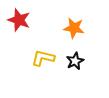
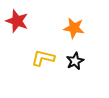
red star: moved 2 px left, 1 px down
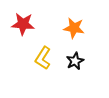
red star: moved 6 px right, 3 px down; rotated 15 degrees counterclockwise
yellow L-shape: rotated 70 degrees counterclockwise
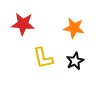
yellow L-shape: rotated 45 degrees counterclockwise
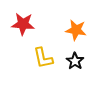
orange star: moved 2 px right, 2 px down
black star: rotated 12 degrees counterclockwise
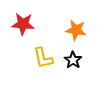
black star: moved 2 px left, 1 px up
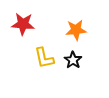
orange star: rotated 15 degrees counterclockwise
yellow L-shape: moved 1 px right
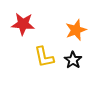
orange star: rotated 15 degrees counterclockwise
yellow L-shape: moved 1 px up
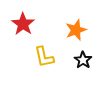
red star: rotated 30 degrees clockwise
black star: moved 10 px right
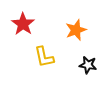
black star: moved 5 px right, 5 px down; rotated 24 degrees counterclockwise
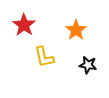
red star: moved 1 px right, 1 px down
orange star: rotated 15 degrees counterclockwise
